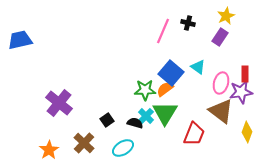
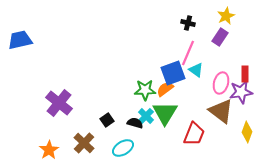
pink line: moved 25 px right, 22 px down
cyan triangle: moved 2 px left, 3 px down
blue square: moved 2 px right; rotated 30 degrees clockwise
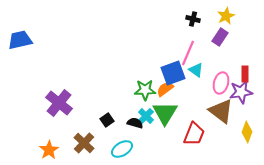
black cross: moved 5 px right, 4 px up
cyan ellipse: moved 1 px left, 1 px down
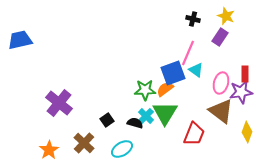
yellow star: rotated 24 degrees counterclockwise
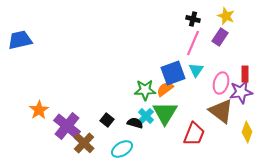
pink line: moved 5 px right, 10 px up
cyan triangle: rotated 28 degrees clockwise
purple cross: moved 8 px right, 23 px down
black square: rotated 16 degrees counterclockwise
orange star: moved 10 px left, 40 px up
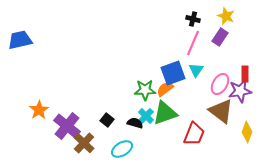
pink ellipse: moved 1 px left, 1 px down; rotated 15 degrees clockwise
purple star: moved 1 px left, 1 px up
green triangle: rotated 40 degrees clockwise
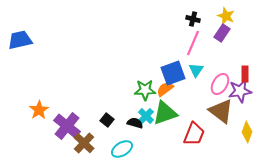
purple rectangle: moved 2 px right, 4 px up
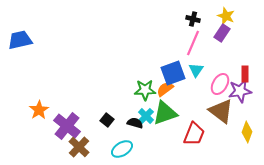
brown cross: moved 5 px left, 4 px down
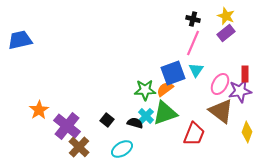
purple rectangle: moved 4 px right; rotated 18 degrees clockwise
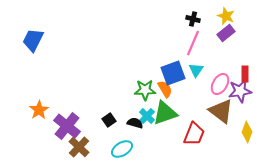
blue trapezoid: moved 13 px right; rotated 50 degrees counterclockwise
orange semicircle: rotated 96 degrees clockwise
cyan cross: moved 1 px right
black square: moved 2 px right; rotated 16 degrees clockwise
